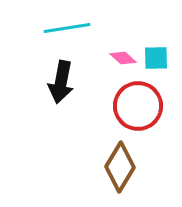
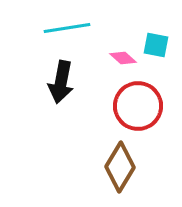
cyan square: moved 13 px up; rotated 12 degrees clockwise
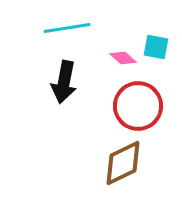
cyan square: moved 2 px down
black arrow: moved 3 px right
brown diamond: moved 3 px right, 4 px up; rotated 33 degrees clockwise
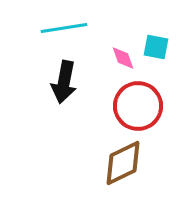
cyan line: moved 3 px left
pink diamond: rotated 28 degrees clockwise
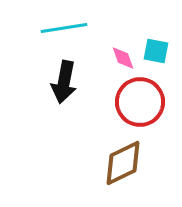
cyan square: moved 4 px down
red circle: moved 2 px right, 4 px up
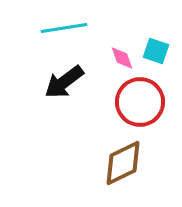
cyan square: rotated 8 degrees clockwise
pink diamond: moved 1 px left
black arrow: rotated 42 degrees clockwise
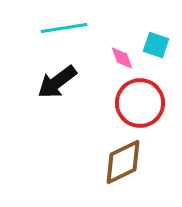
cyan square: moved 6 px up
black arrow: moved 7 px left
red circle: moved 1 px down
brown diamond: moved 1 px up
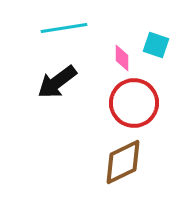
pink diamond: rotated 20 degrees clockwise
red circle: moved 6 px left
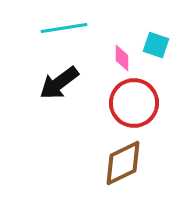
black arrow: moved 2 px right, 1 px down
brown diamond: moved 1 px down
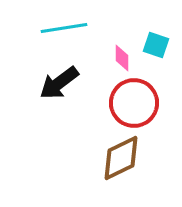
brown diamond: moved 2 px left, 5 px up
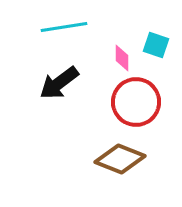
cyan line: moved 1 px up
red circle: moved 2 px right, 1 px up
brown diamond: moved 1 px left, 1 px down; rotated 48 degrees clockwise
